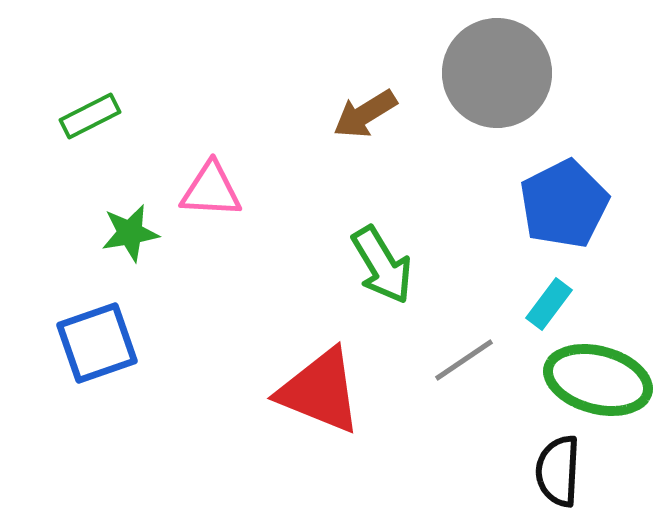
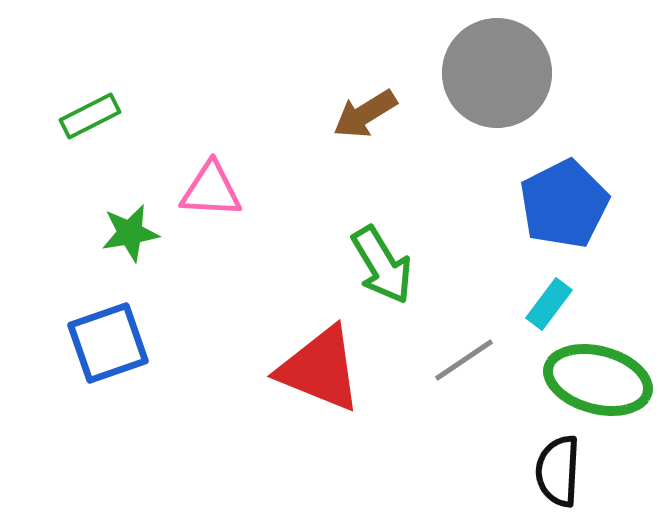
blue square: moved 11 px right
red triangle: moved 22 px up
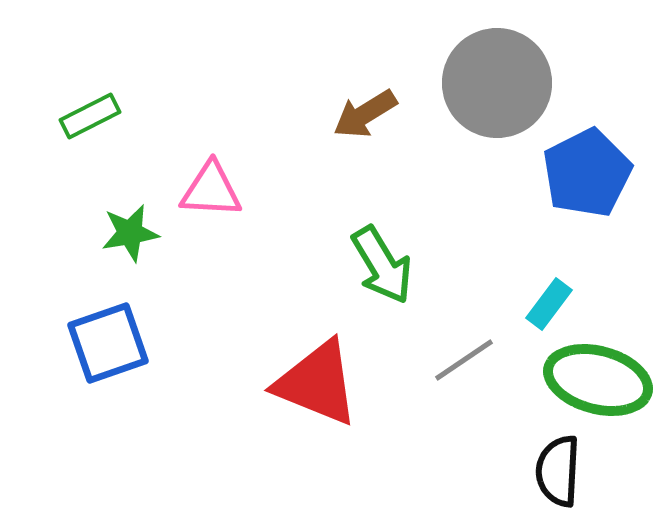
gray circle: moved 10 px down
blue pentagon: moved 23 px right, 31 px up
red triangle: moved 3 px left, 14 px down
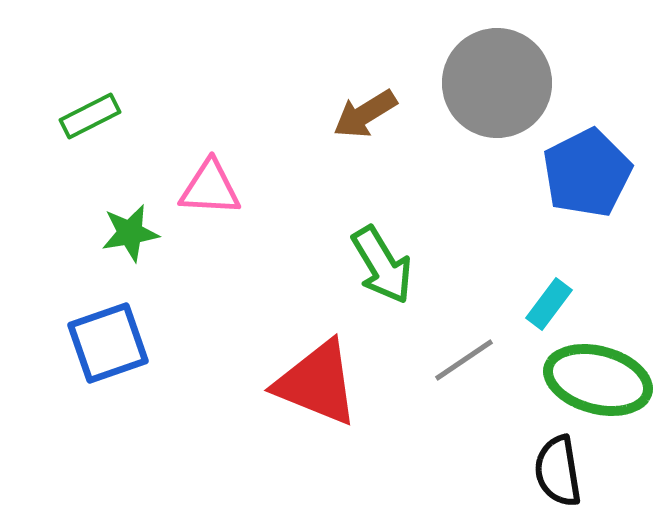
pink triangle: moved 1 px left, 2 px up
black semicircle: rotated 12 degrees counterclockwise
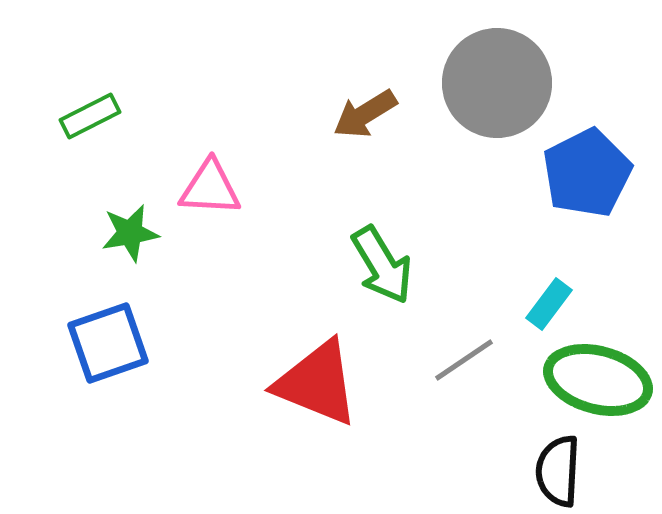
black semicircle: rotated 12 degrees clockwise
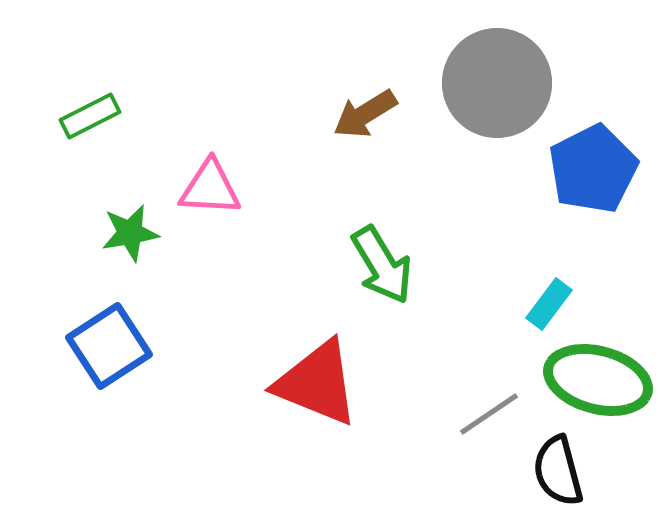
blue pentagon: moved 6 px right, 4 px up
blue square: moved 1 px right, 3 px down; rotated 14 degrees counterclockwise
gray line: moved 25 px right, 54 px down
black semicircle: rotated 18 degrees counterclockwise
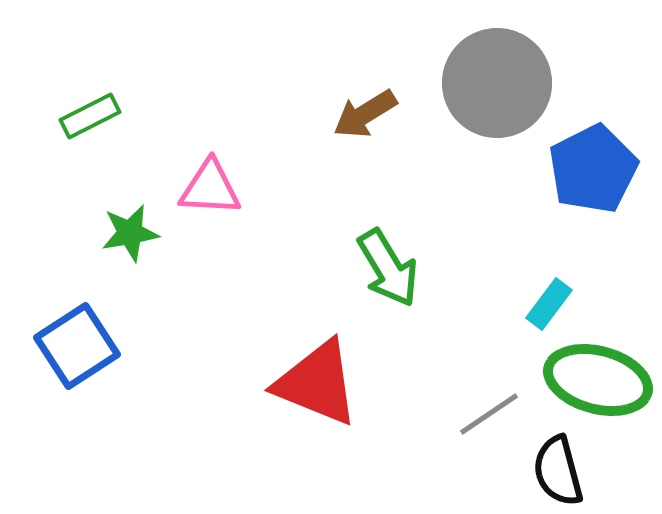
green arrow: moved 6 px right, 3 px down
blue square: moved 32 px left
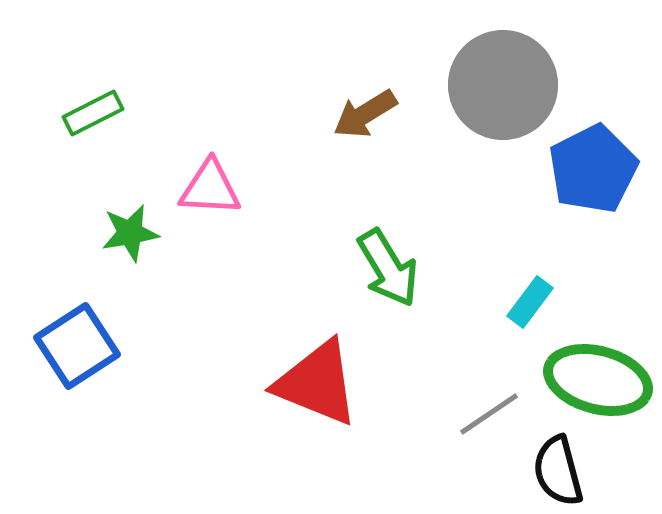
gray circle: moved 6 px right, 2 px down
green rectangle: moved 3 px right, 3 px up
cyan rectangle: moved 19 px left, 2 px up
